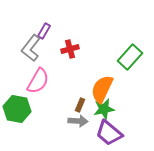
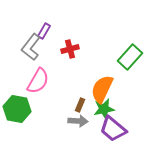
gray L-shape: moved 1 px up
purple trapezoid: moved 4 px right, 4 px up
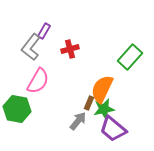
brown rectangle: moved 9 px right, 2 px up
gray arrow: rotated 54 degrees counterclockwise
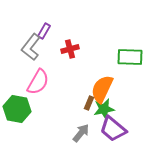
green rectangle: rotated 50 degrees clockwise
pink semicircle: moved 1 px down
gray arrow: moved 3 px right, 12 px down
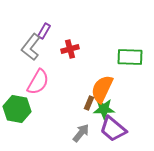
green star: rotated 10 degrees clockwise
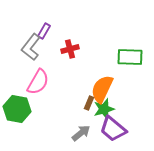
green star: rotated 15 degrees counterclockwise
gray arrow: rotated 12 degrees clockwise
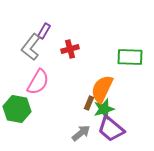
purple trapezoid: moved 2 px left
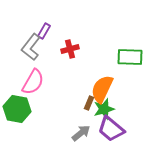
pink semicircle: moved 5 px left
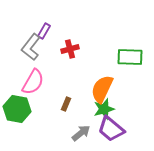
brown rectangle: moved 23 px left, 1 px down
